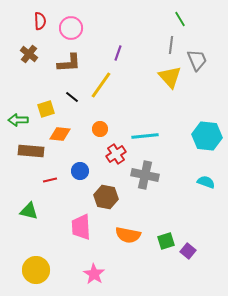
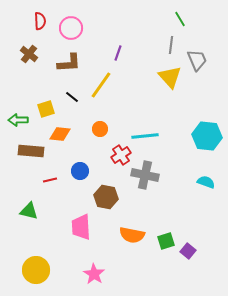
red cross: moved 5 px right, 1 px down
orange semicircle: moved 4 px right
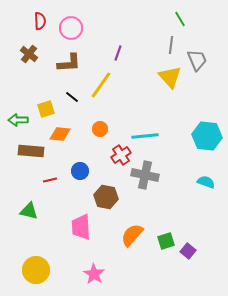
orange semicircle: rotated 120 degrees clockwise
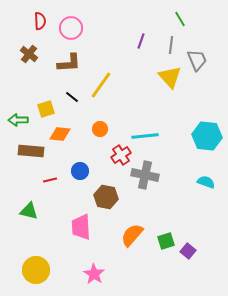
purple line: moved 23 px right, 12 px up
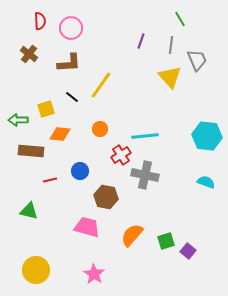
pink trapezoid: moved 6 px right; rotated 108 degrees clockwise
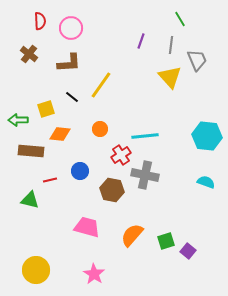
brown hexagon: moved 6 px right, 7 px up
green triangle: moved 1 px right, 11 px up
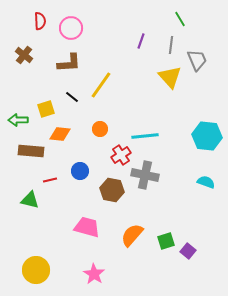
brown cross: moved 5 px left, 1 px down
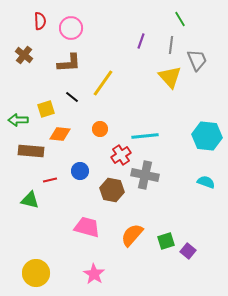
yellow line: moved 2 px right, 2 px up
yellow circle: moved 3 px down
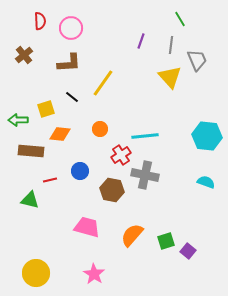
brown cross: rotated 12 degrees clockwise
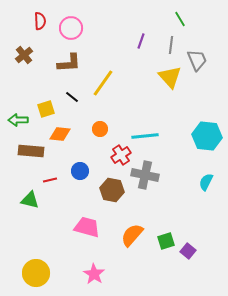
cyan semicircle: rotated 84 degrees counterclockwise
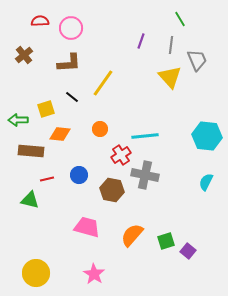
red semicircle: rotated 90 degrees counterclockwise
blue circle: moved 1 px left, 4 px down
red line: moved 3 px left, 1 px up
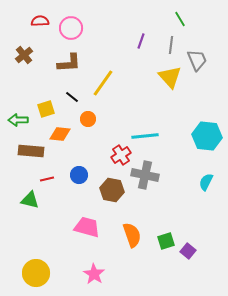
orange circle: moved 12 px left, 10 px up
orange semicircle: rotated 120 degrees clockwise
